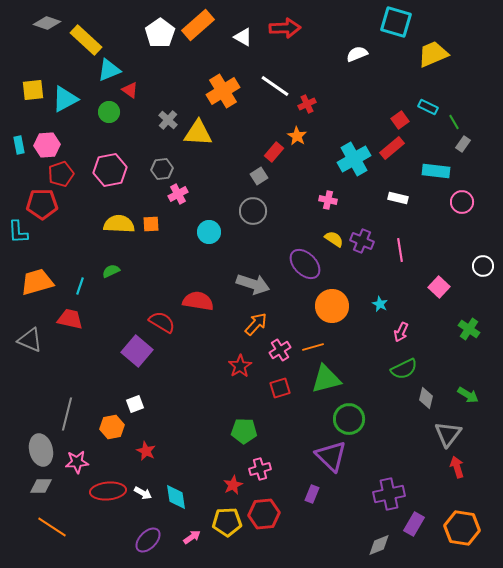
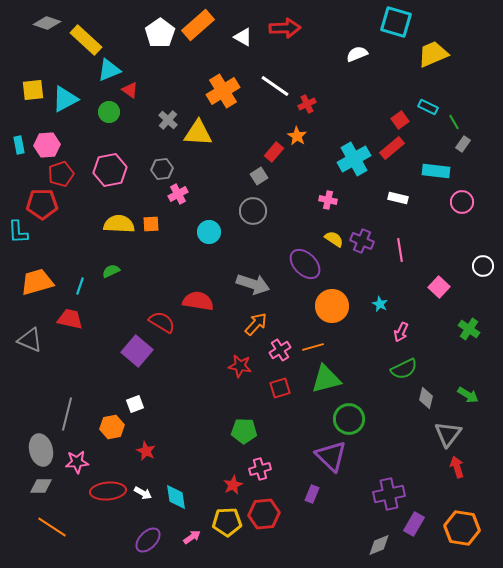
red star at (240, 366): rotated 30 degrees counterclockwise
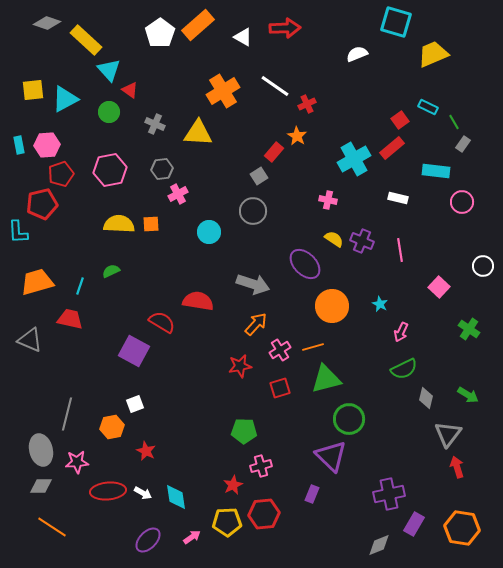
cyan triangle at (109, 70): rotated 50 degrees counterclockwise
gray cross at (168, 120): moved 13 px left, 4 px down; rotated 18 degrees counterclockwise
red pentagon at (42, 204): rotated 12 degrees counterclockwise
purple square at (137, 351): moved 3 px left; rotated 12 degrees counterclockwise
red star at (240, 366): rotated 20 degrees counterclockwise
pink cross at (260, 469): moved 1 px right, 3 px up
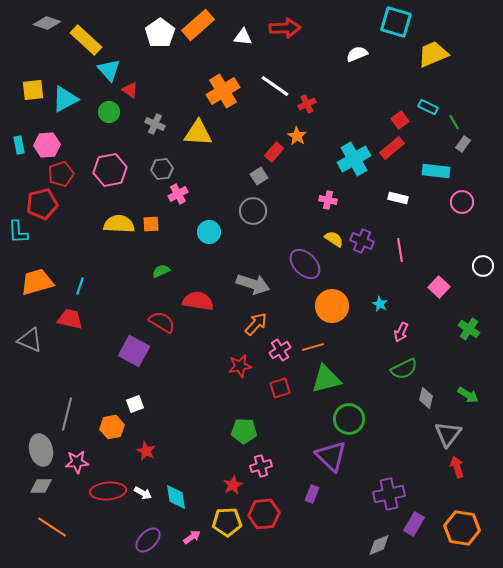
white triangle at (243, 37): rotated 24 degrees counterclockwise
green semicircle at (111, 271): moved 50 px right
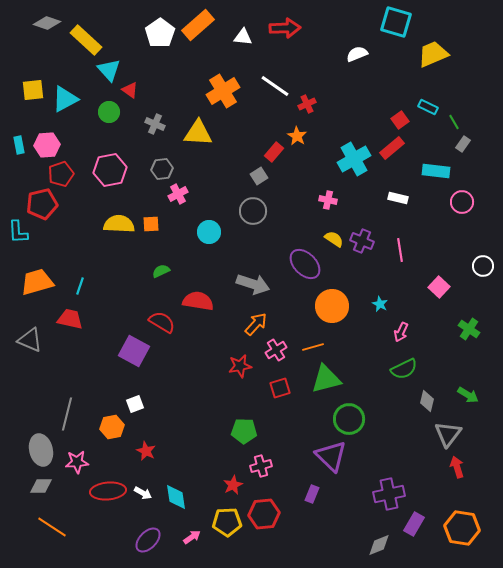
pink cross at (280, 350): moved 4 px left
gray diamond at (426, 398): moved 1 px right, 3 px down
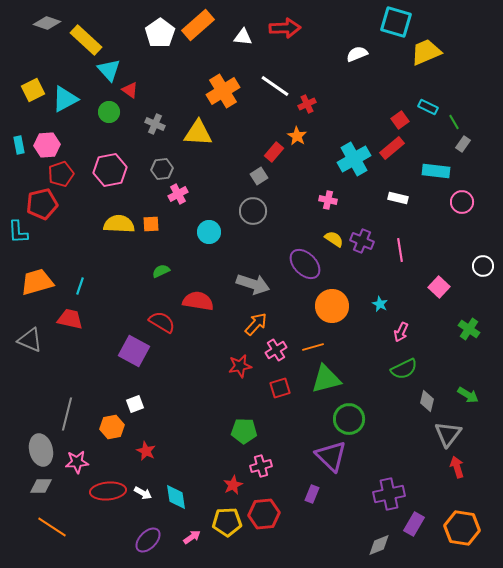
yellow trapezoid at (433, 54): moved 7 px left, 2 px up
yellow square at (33, 90): rotated 20 degrees counterclockwise
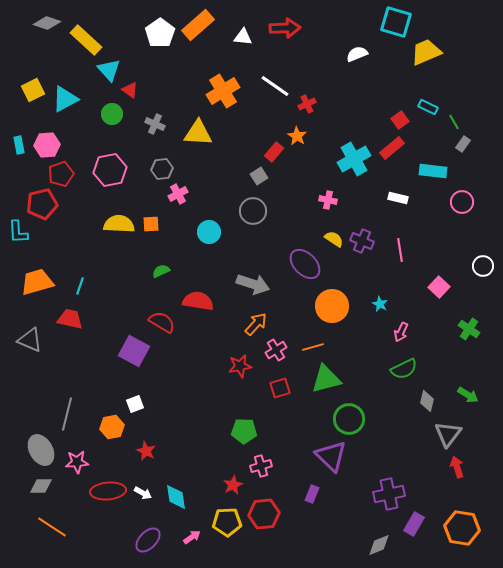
green circle at (109, 112): moved 3 px right, 2 px down
cyan rectangle at (436, 171): moved 3 px left
gray ellipse at (41, 450): rotated 16 degrees counterclockwise
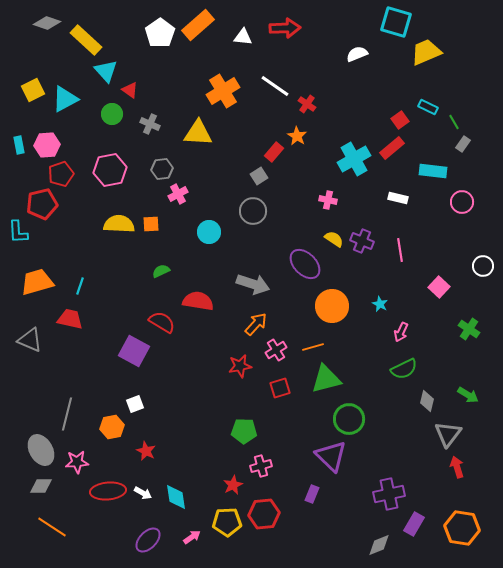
cyan triangle at (109, 70): moved 3 px left, 1 px down
red cross at (307, 104): rotated 30 degrees counterclockwise
gray cross at (155, 124): moved 5 px left
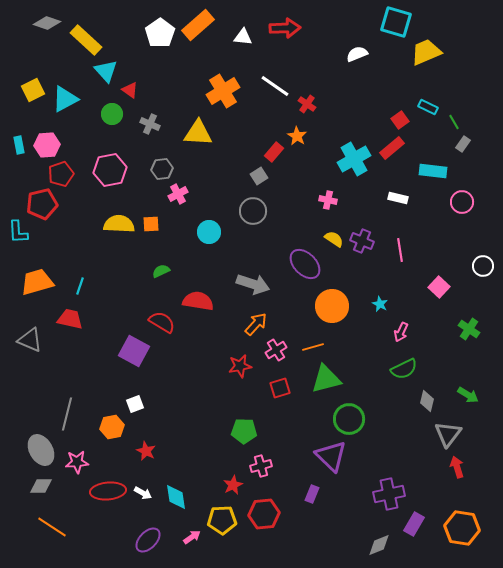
yellow pentagon at (227, 522): moved 5 px left, 2 px up
